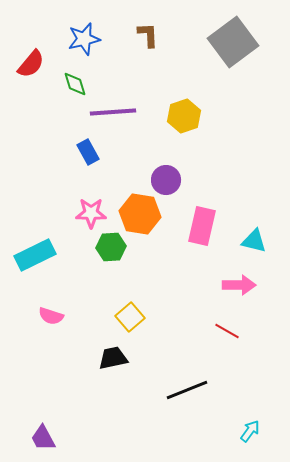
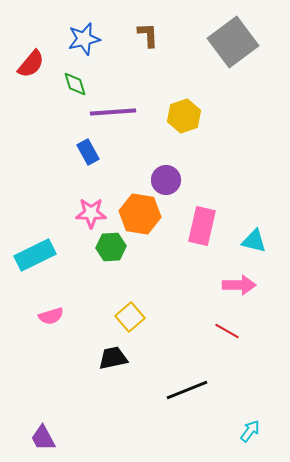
pink semicircle: rotated 35 degrees counterclockwise
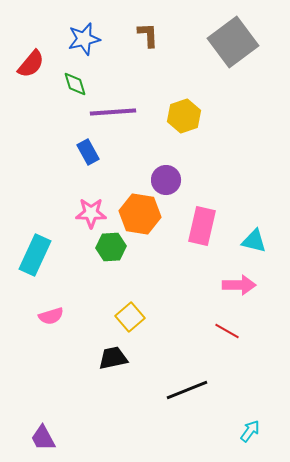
cyan rectangle: rotated 39 degrees counterclockwise
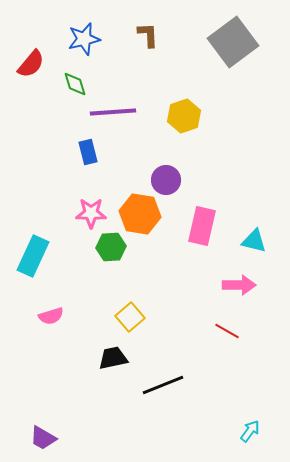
blue rectangle: rotated 15 degrees clockwise
cyan rectangle: moved 2 px left, 1 px down
black line: moved 24 px left, 5 px up
purple trapezoid: rotated 32 degrees counterclockwise
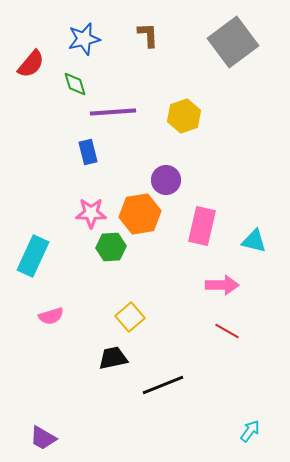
orange hexagon: rotated 18 degrees counterclockwise
pink arrow: moved 17 px left
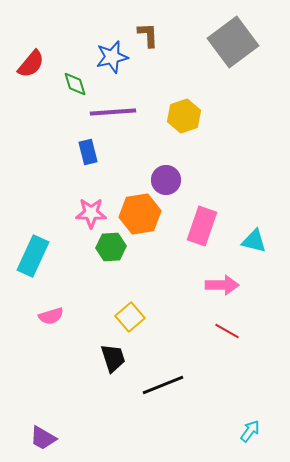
blue star: moved 28 px right, 18 px down
pink rectangle: rotated 6 degrees clockwise
black trapezoid: rotated 84 degrees clockwise
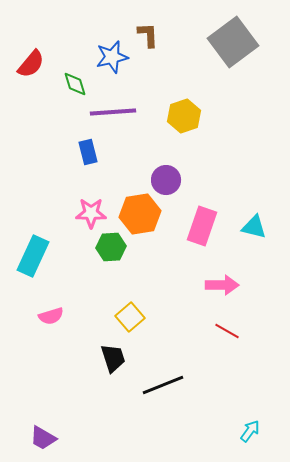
cyan triangle: moved 14 px up
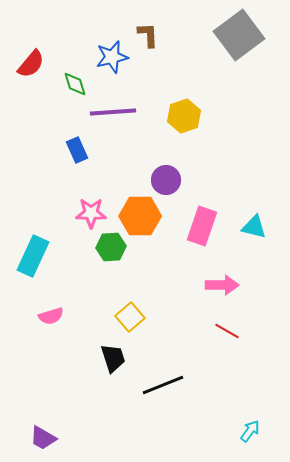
gray square: moved 6 px right, 7 px up
blue rectangle: moved 11 px left, 2 px up; rotated 10 degrees counterclockwise
orange hexagon: moved 2 px down; rotated 9 degrees clockwise
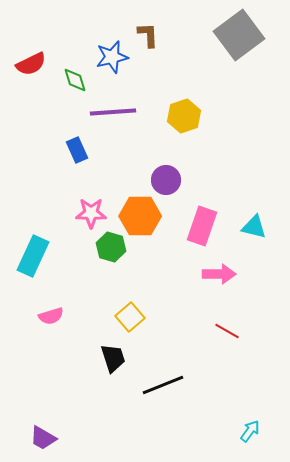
red semicircle: rotated 24 degrees clockwise
green diamond: moved 4 px up
green hexagon: rotated 20 degrees clockwise
pink arrow: moved 3 px left, 11 px up
